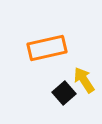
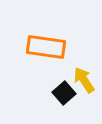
orange rectangle: moved 1 px left, 1 px up; rotated 21 degrees clockwise
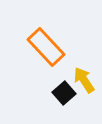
orange rectangle: rotated 39 degrees clockwise
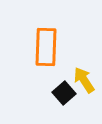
orange rectangle: rotated 45 degrees clockwise
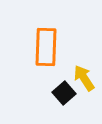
yellow arrow: moved 2 px up
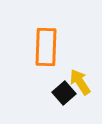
yellow arrow: moved 4 px left, 4 px down
